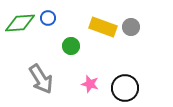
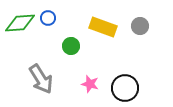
gray circle: moved 9 px right, 1 px up
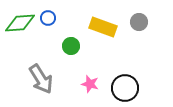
gray circle: moved 1 px left, 4 px up
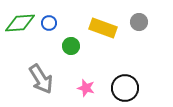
blue circle: moved 1 px right, 5 px down
yellow rectangle: moved 1 px down
pink star: moved 4 px left, 4 px down
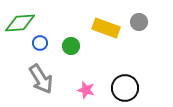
blue circle: moved 9 px left, 20 px down
yellow rectangle: moved 3 px right
pink star: moved 2 px down
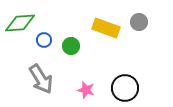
blue circle: moved 4 px right, 3 px up
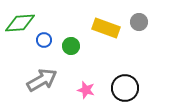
gray arrow: moved 1 px right, 1 px down; rotated 88 degrees counterclockwise
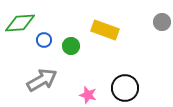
gray circle: moved 23 px right
yellow rectangle: moved 1 px left, 2 px down
pink star: moved 2 px right, 5 px down
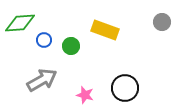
pink star: moved 3 px left
